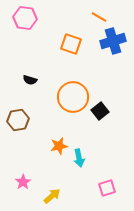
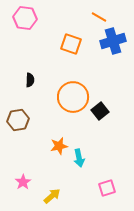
black semicircle: rotated 104 degrees counterclockwise
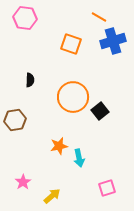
brown hexagon: moved 3 px left
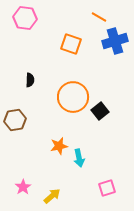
blue cross: moved 2 px right
pink star: moved 5 px down
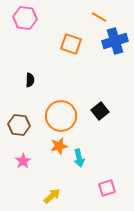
orange circle: moved 12 px left, 19 px down
brown hexagon: moved 4 px right, 5 px down; rotated 15 degrees clockwise
pink star: moved 26 px up
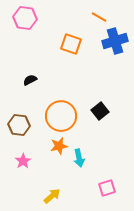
black semicircle: rotated 120 degrees counterclockwise
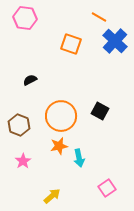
blue cross: rotated 30 degrees counterclockwise
black square: rotated 24 degrees counterclockwise
brown hexagon: rotated 15 degrees clockwise
pink square: rotated 18 degrees counterclockwise
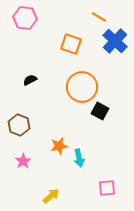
orange circle: moved 21 px right, 29 px up
pink square: rotated 30 degrees clockwise
yellow arrow: moved 1 px left
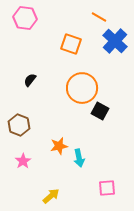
black semicircle: rotated 24 degrees counterclockwise
orange circle: moved 1 px down
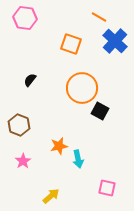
cyan arrow: moved 1 px left, 1 px down
pink square: rotated 18 degrees clockwise
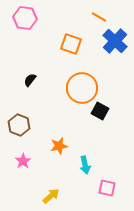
cyan arrow: moved 7 px right, 6 px down
